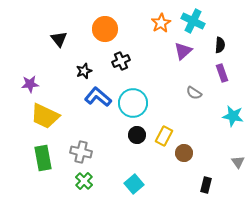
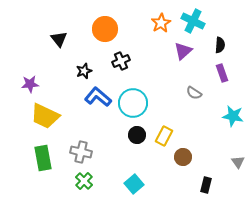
brown circle: moved 1 px left, 4 px down
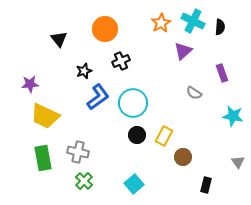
black semicircle: moved 18 px up
blue L-shape: rotated 104 degrees clockwise
gray cross: moved 3 px left
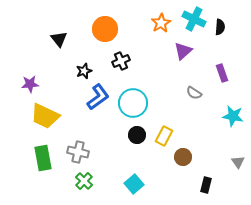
cyan cross: moved 1 px right, 2 px up
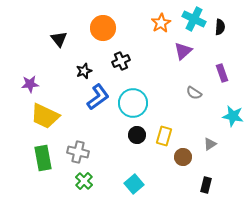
orange circle: moved 2 px left, 1 px up
yellow rectangle: rotated 12 degrees counterclockwise
gray triangle: moved 28 px left, 18 px up; rotated 32 degrees clockwise
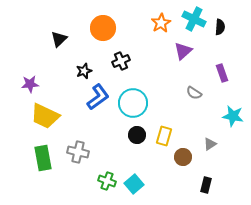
black triangle: rotated 24 degrees clockwise
green cross: moved 23 px right; rotated 24 degrees counterclockwise
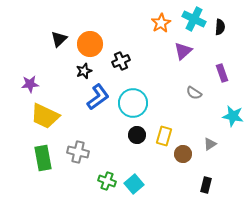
orange circle: moved 13 px left, 16 px down
brown circle: moved 3 px up
